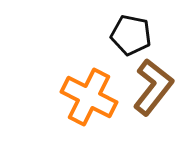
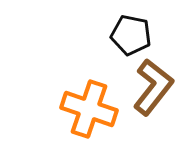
orange cross: moved 12 px down; rotated 8 degrees counterclockwise
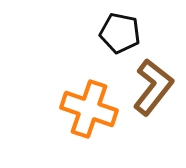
black pentagon: moved 11 px left, 2 px up
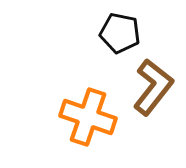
orange cross: moved 1 px left, 8 px down
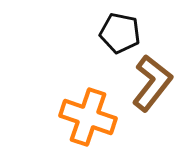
brown L-shape: moved 1 px left, 4 px up
